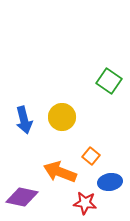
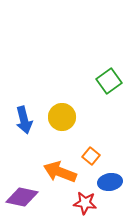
green square: rotated 20 degrees clockwise
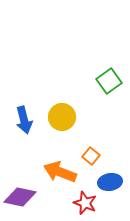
purple diamond: moved 2 px left
red star: rotated 15 degrees clockwise
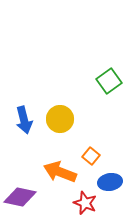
yellow circle: moved 2 px left, 2 px down
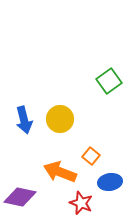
red star: moved 4 px left
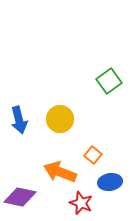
blue arrow: moved 5 px left
orange square: moved 2 px right, 1 px up
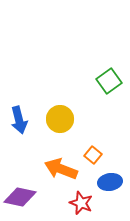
orange arrow: moved 1 px right, 3 px up
